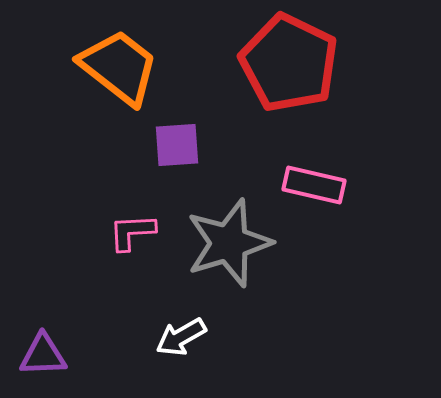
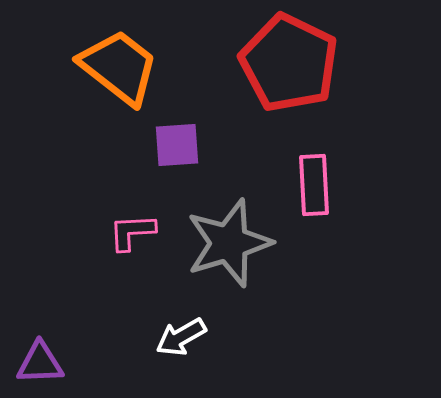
pink rectangle: rotated 74 degrees clockwise
purple triangle: moved 3 px left, 8 px down
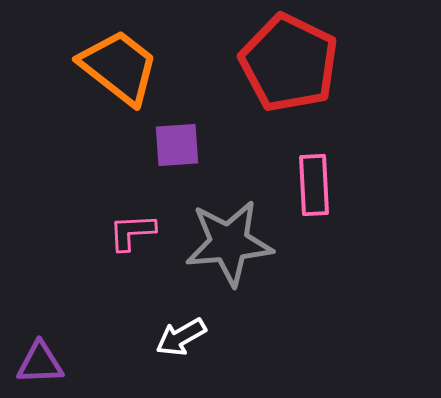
gray star: rotated 12 degrees clockwise
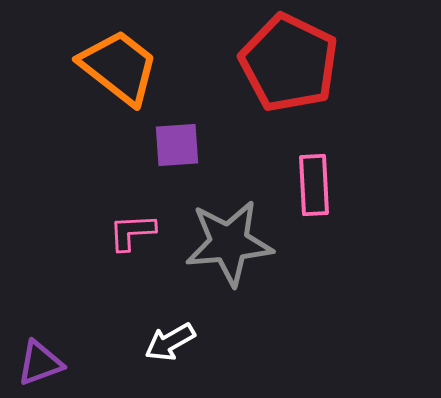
white arrow: moved 11 px left, 5 px down
purple triangle: rotated 18 degrees counterclockwise
